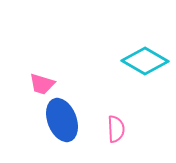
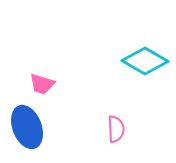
blue ellipse: moved 35 px left, 7 px down
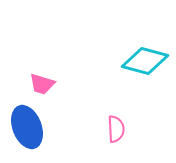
cyan diamond: rotated 15 degrees counterclockwise
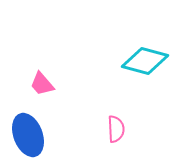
pink trapezoid: rotated 32 degrees clockwise
blue ellipse: moved 1 px right, 8 px down
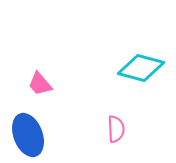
cyan diamond: moved 4 px left, 7 px down
pink trapezoid: moved 2 px left
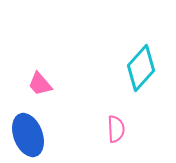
cyan diamond: rotated 63 degrees counterclockwise
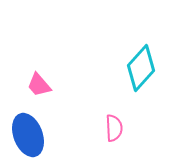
pink trapezoid: moved 1 px left, 1 px down
pink semicircle: moved 2 px left, 1 px up
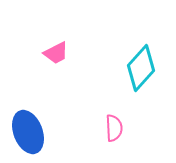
pink trapezoid: moved 17 px right, 32 px up; rotated 76 degrees counterclockwise
blue ellipse: moved 3 px up
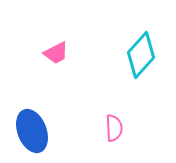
cyan diamond: moved 13 px up
blue ellipse: moved 4 px right, 1 px up
